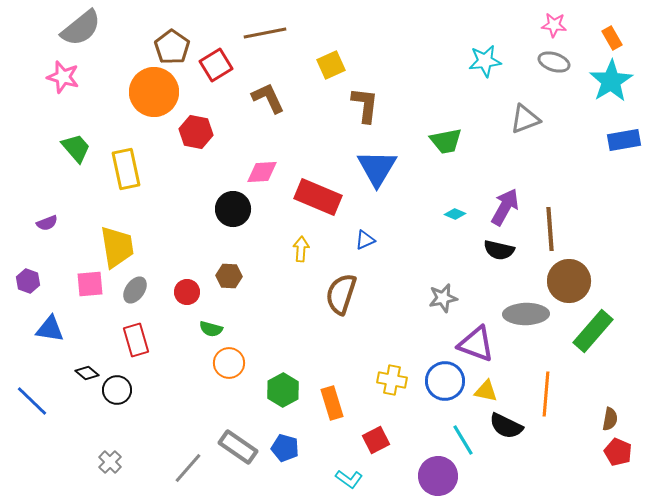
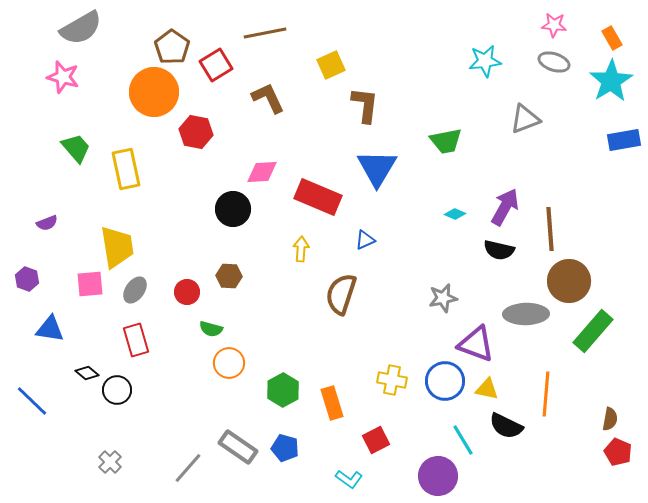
gray semicircle at (81, 28): rotated 9 degrees clockwise
purple hexagon at (28, 281): moved 1 px left, 2 px up
yellow triangle at (486, 391): moved 1 px right, 2 px up
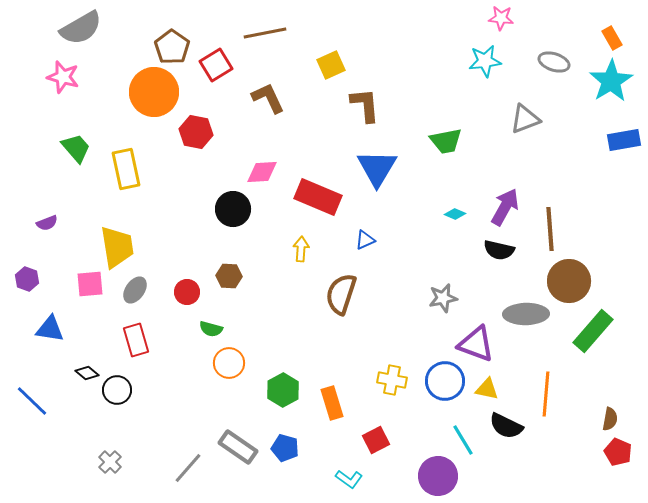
pink star at (554, 25): moved 53 px left, 7 px up
brown L-shape at (365, 105): rotated 12 degrees counterclockwise
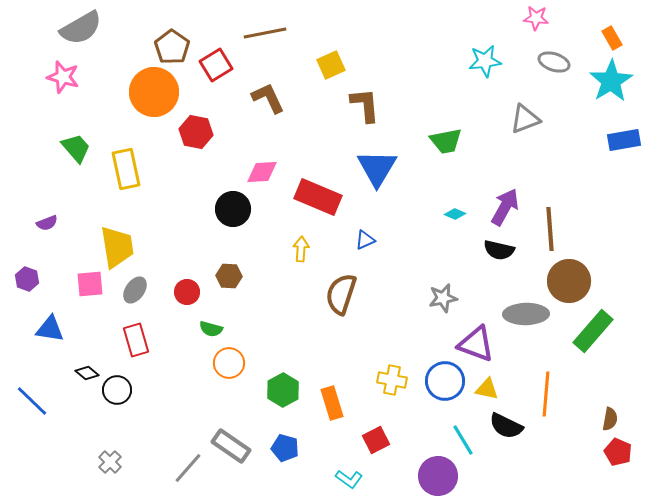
pink star at (501, 18): moved 35 px right
gray rectangle at (238, 447): moved 7 px left, 1 px up
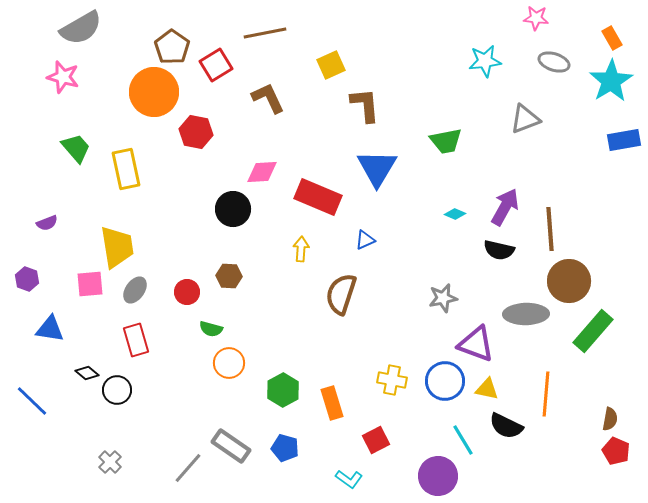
red pentagon at (618, 452): moved 2 px left, 1 px up
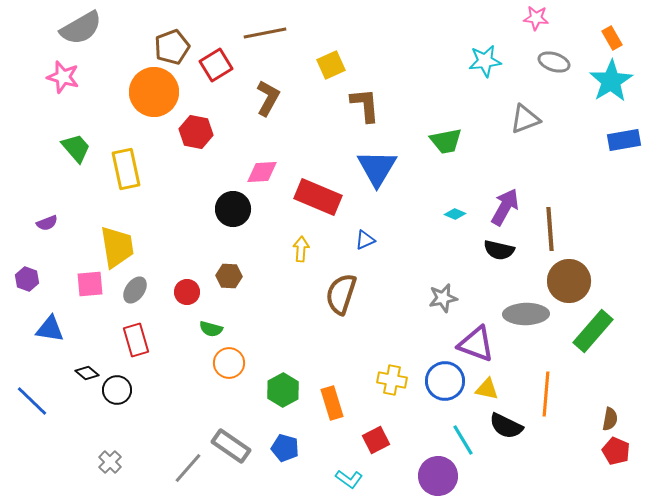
brown pentagon at (172, 47): rotated 16 degrees clockwise
brown L-shape at (268, 98): rotated 54 degrees clockwise
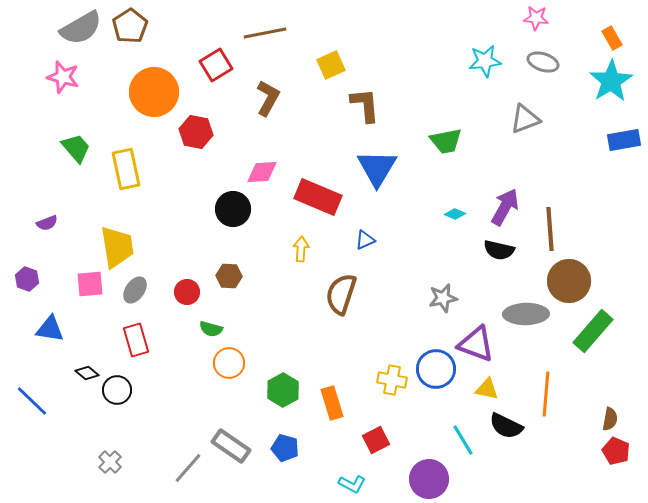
brown pentagon at (172, 47): moved 42 px left, 21 px up; rotated 12 degrees counterclockwise
gray ellipse at (554, 62): moved 11 px left
blue circle at (445, 381): moved 9 px left, 12 px up
purple circle at (438, 476): moved 9 px left, 3 px down
cyan L-shape at (349, 479): moved 3 px right, 5 px down; rotated 8 degrees counterclockwise
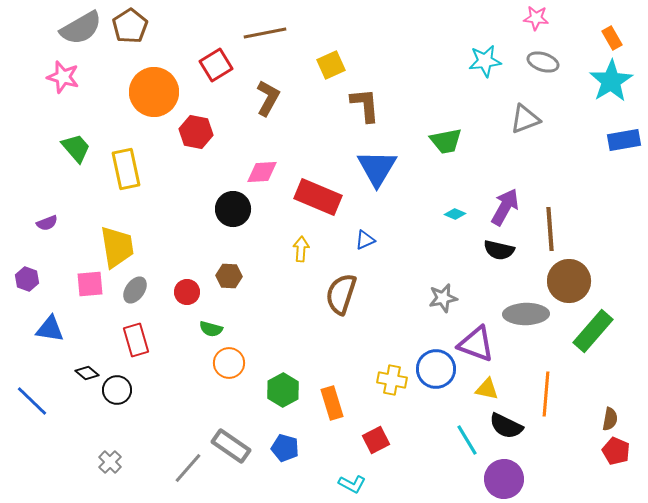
cyan line at (463, 440): moved 4 px right
purple circle at (429, 479): moved 75 px right
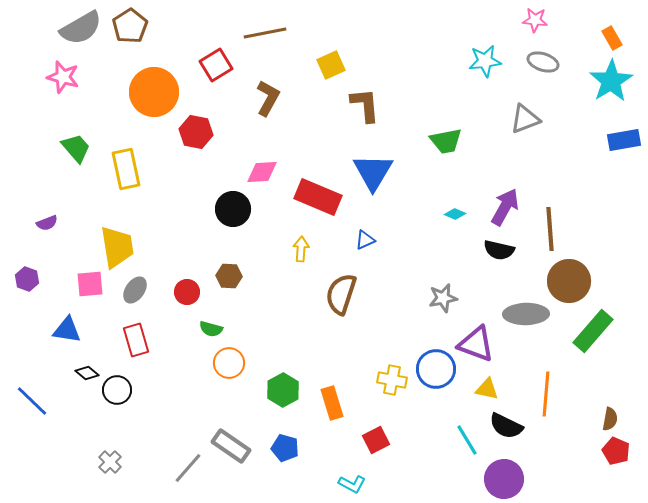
pink star at (536, 18): moved 1 px left, 2 px down
blue triangle at (377, 168): moved 4 px left, 4 px down
blue triangle at (50, 329): moved 17 px right, 1 px down
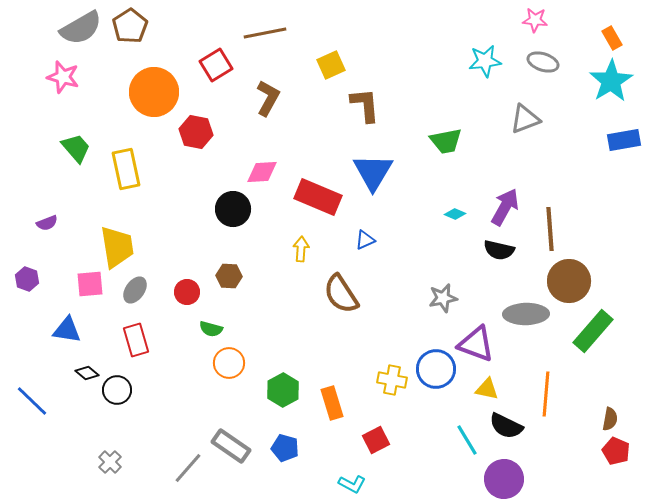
brown semicircle at (341, 294): rotated 51 degrees counterclockwise
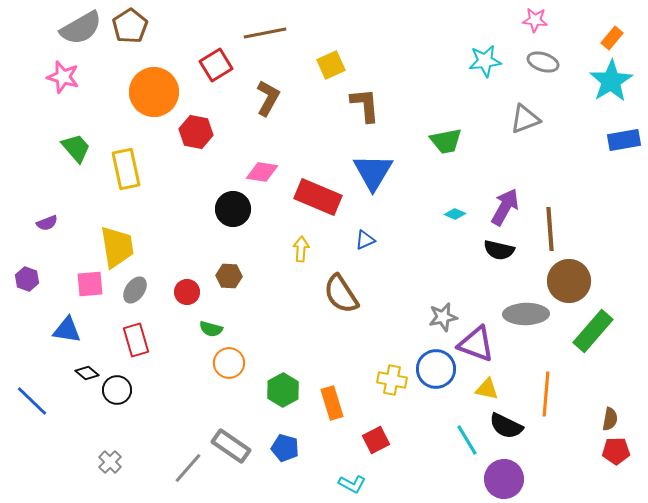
orange rectangle at (612, 38): rotated 70 degrees clockwise
pink diamond at (262, 172): rotated 12 degrees clockwise
gray star at (443, 298): moved 19 px down
red pentagon at (616, 451): rotated 24 degrees counterclockwise
